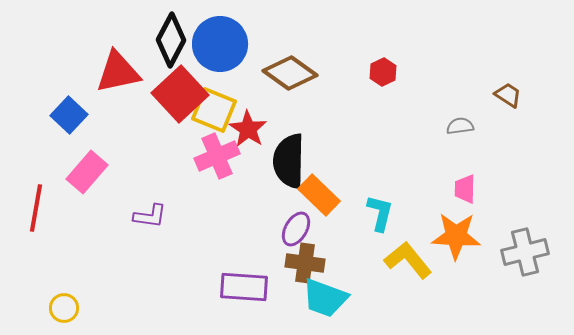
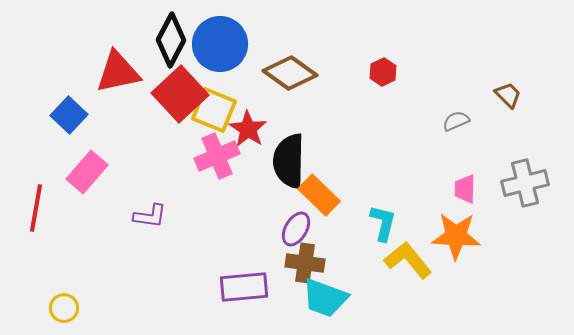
brown trapezoid: rotated 12 degrees clockwise
gray semicircle: moved 4 px left, 5 px up; rotated 16 degrees counterclockwise
cyan L-shape: moved 3 px right, 10 px down
gray cross: moved 69 px up
purple rectangle: rotated 9 degrees counterclockwise
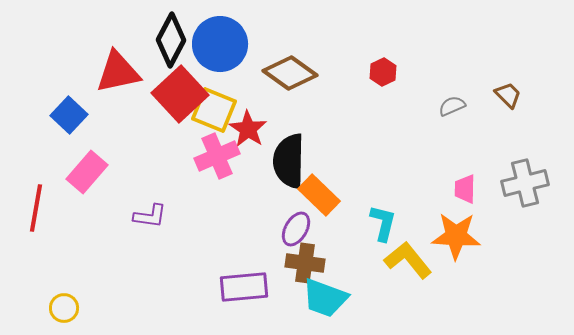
gray semicircle: moved 4 px left, 15 px up
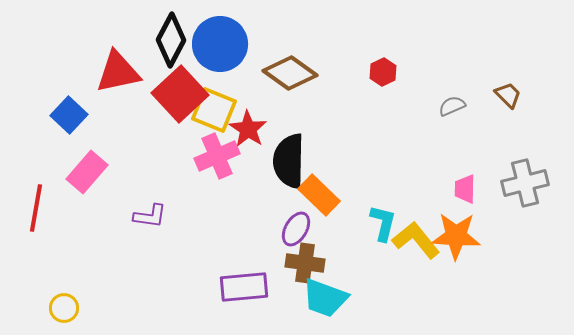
yellow L-shape: moved 8 px right, 20 px up
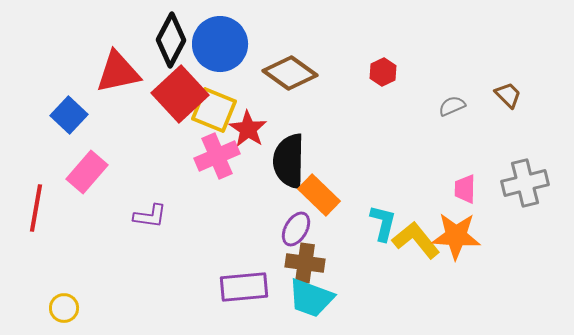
cyan trapezoid: moved 14 px left
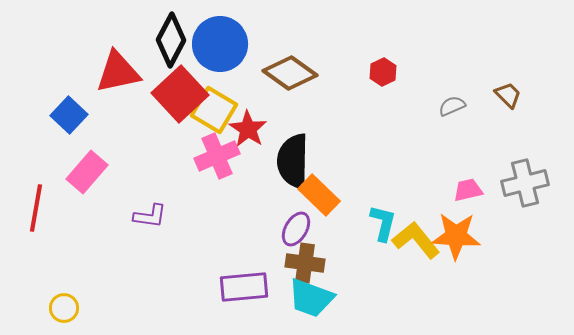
yellow square: rotated 9 degrees clockwise
black semicircle: moved 4 px right
pink trapezoid: moved 3 px right, 1 px down; rotated 76 degrees clockwise
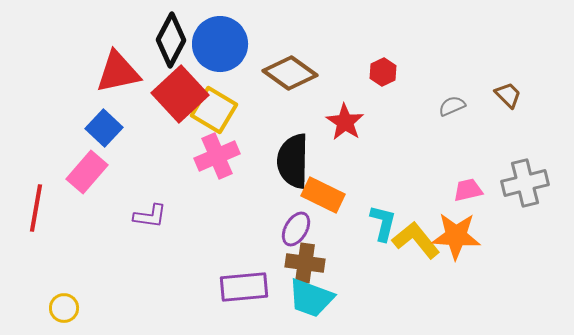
blue square: moved 35 px right, 13 px down
red star: moved 97 px right, 7 px up
orange rectangle: moved 4 px right; rotated 18 degrees counterclockwise
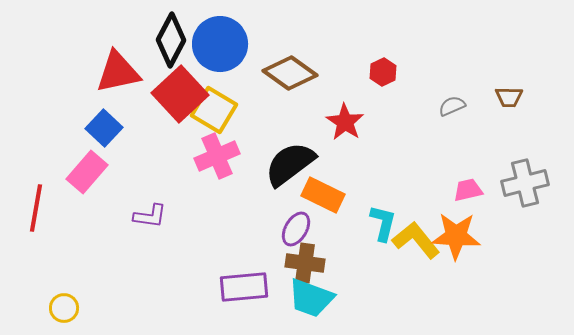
brown trapezoid: moved 1 px right, 2 px down; rotated 136 degrees clockwise
black semicircle: moved 3 px left, 3 px down; rotated 52 degrees clockwise
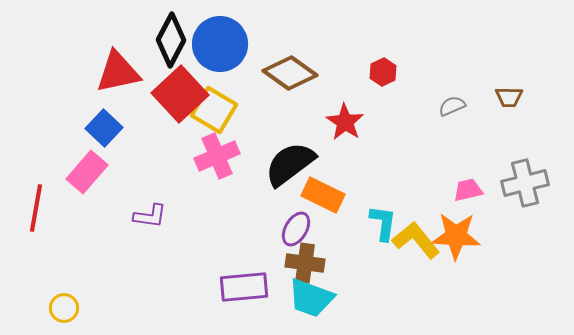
cyan L-shape: rotated 6 degrees counterclockwise
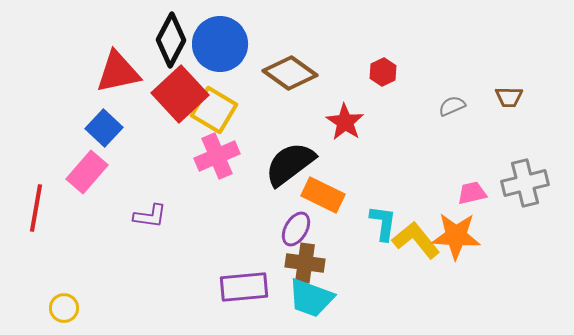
pink trapezoid: moved 4 px right, 3 px down
